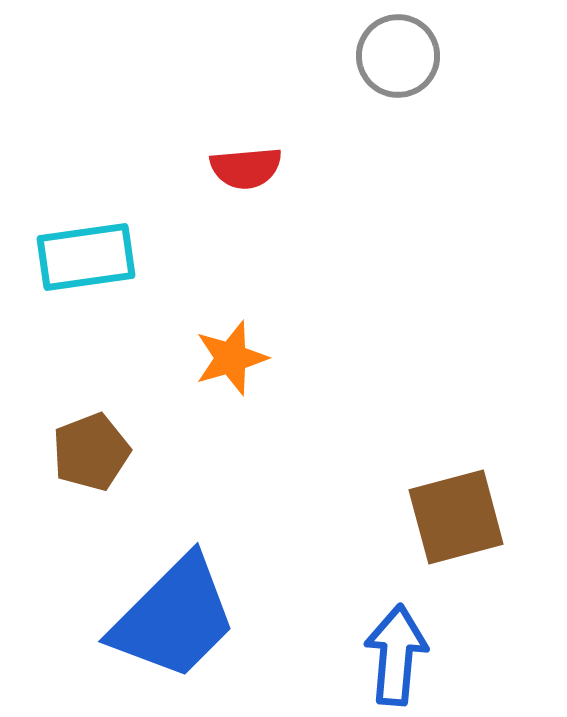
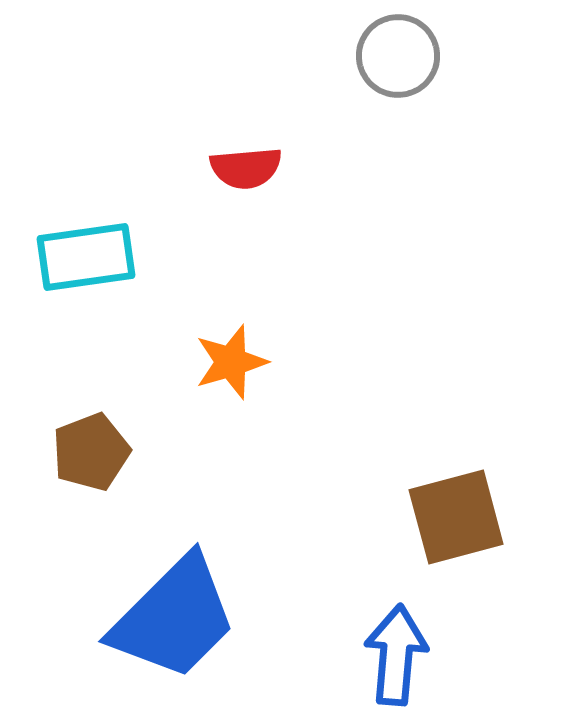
orange star: moved 4 px down
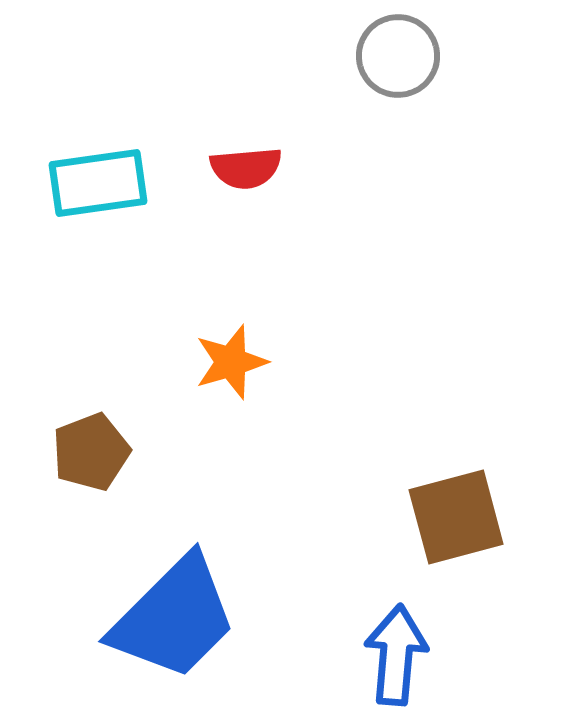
cyan rectangle: moved 12 px right, 74 px up
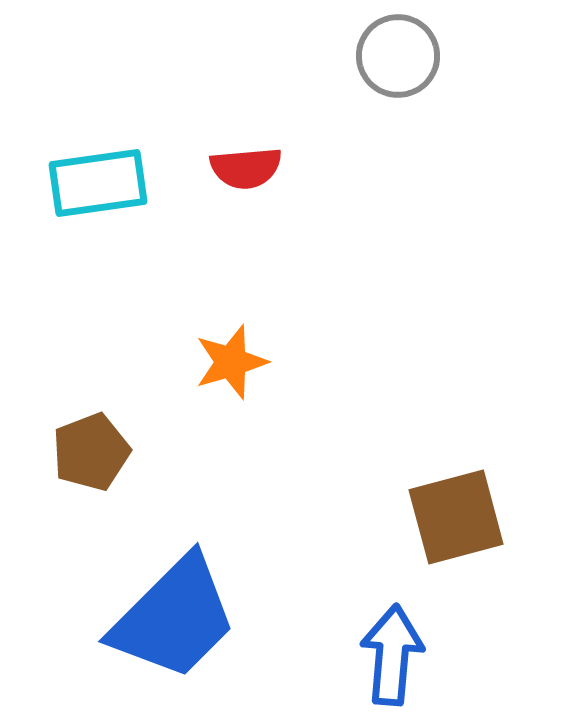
blue arrow: moved 4 px left
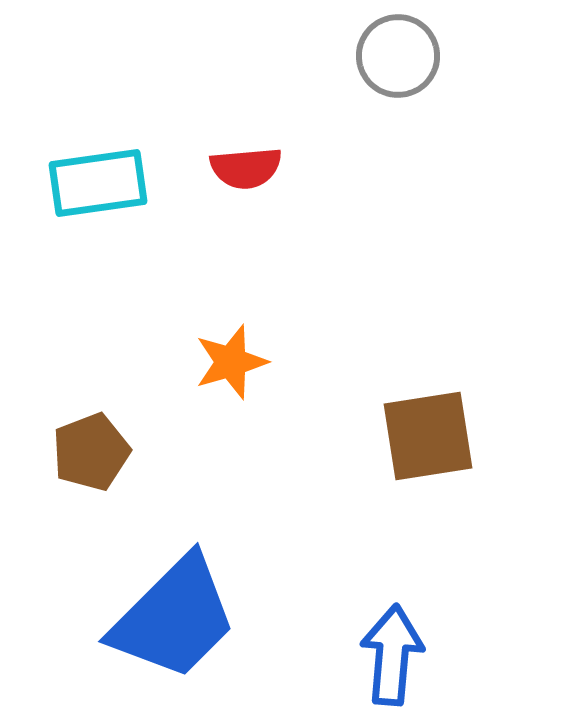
brown square: moved 28 px left, 81 px up; rotated 6 degrees clockwise
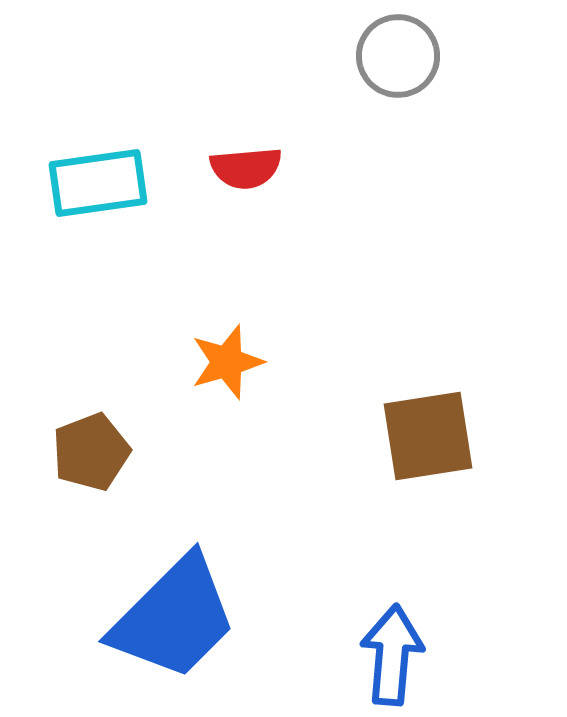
orange star: moved 4 px left
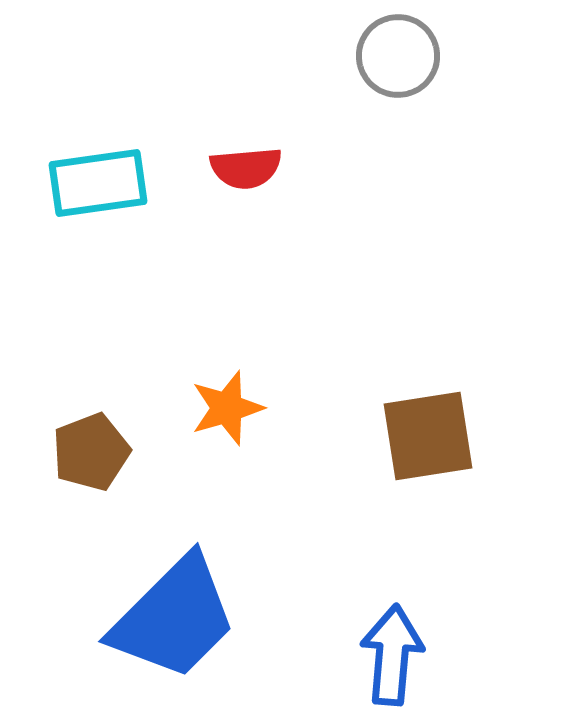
orange star: moved 46 px down
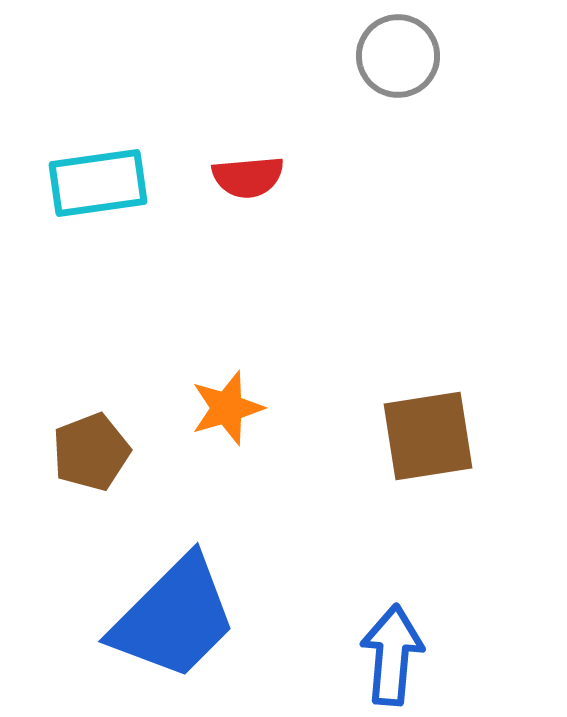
red semicircle: moved 2 px right, 9 px down
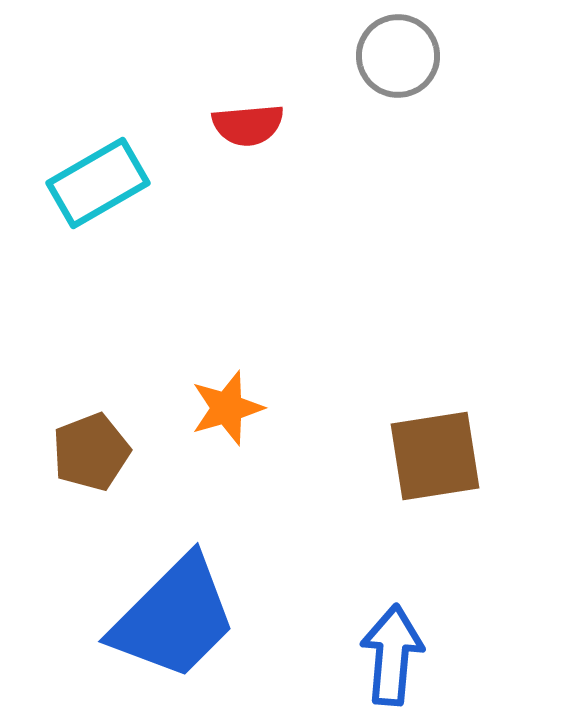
red semicircle: moved 52 px up
cyan rectangle: rotated 22 degrees counterclockwise
brown square: moved 7 px right, 20 px down
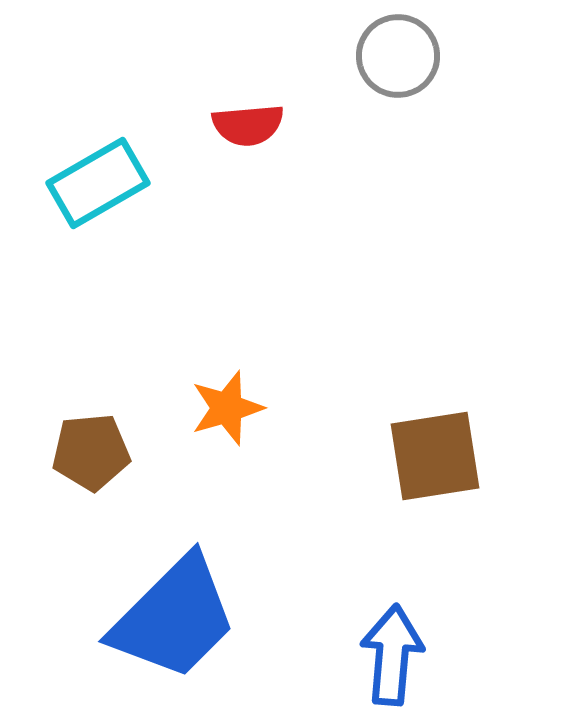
brown pentagon: rotated 16 degrees clockwise
